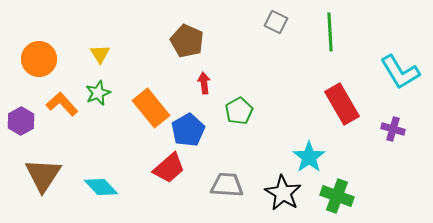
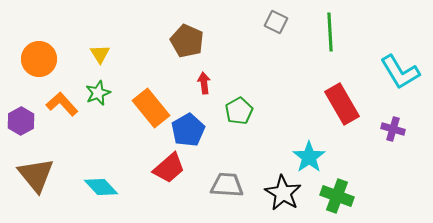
brown triangle: moved 7 px left; rotated 12 degrees counterclockwise
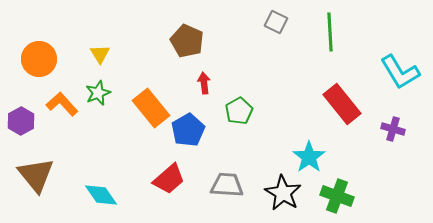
red rectangle: rotated 9 degrees counterclockwise
red trapezoid: moved 11 px down
cyan diamond: moved 8 px down; rotated 8 degrees clockwise
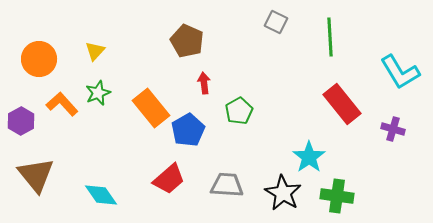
green line: moved 5 px down
yellow triangle: moved 5 px left, 3 px up; rotated 15 degrees clockwise
green cross: rotated 12 degrees counterclockwise
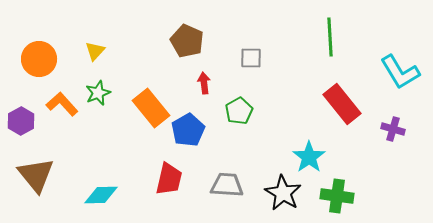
gray square: moved 25 px left, 36 px down; rotated 25 degrees counterclockwise
red trapezoid: rotated 36 degrees counterclockwise
cyan diamond: rotated 56 degrees counterclockwise
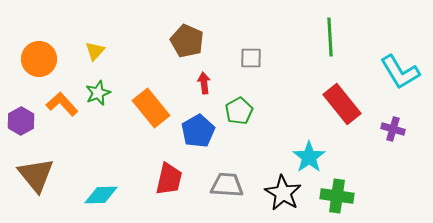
blue pentagon: moved 10 px right, 1 px down
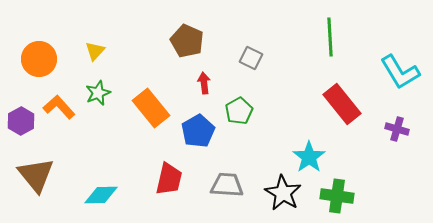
gray square: rotated 25 degrees clockwise
orange L-shape: moved 3 px left, 3 px down
purple cross: moved 4 px right
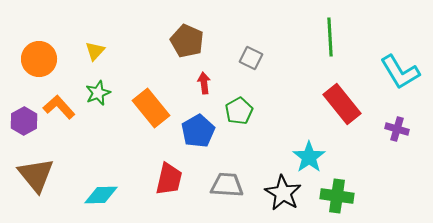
purple hexagon: moved 3 px right
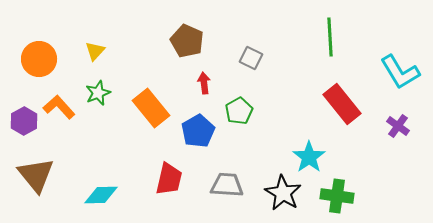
purple cross: moved 1 px right, 3 px up; rotated 20 degrees clockwise
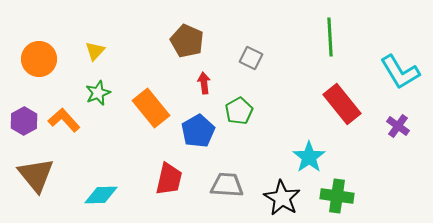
orange L-shape: moved 5 px right, 13 px down
black star: moved 1 px left, 5 px down
